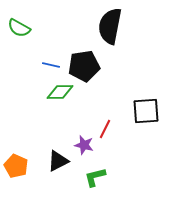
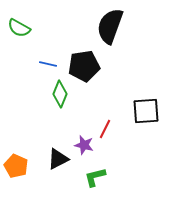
black semicircle: rotated 9 degrees clockwise
blue line: moved 3 px left, 1 px up
green diamond: moved 2 px down; rotated 68 degrees counterclockwise
black triangle: moved 2 px up
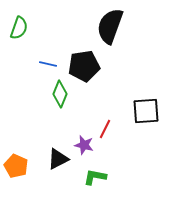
green semicircle: rotated 100 degrees counterclockwise
green L-shape: rotated 25 degrees clockwise
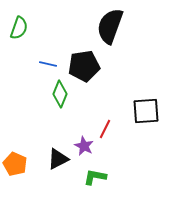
purple star: moved 1 px down; rotated 12 degrees clockwise
orange pentagon: moved 1 px left, 2 px up
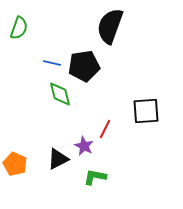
blue line: moved 4 px right, 1 px up
green diamond: rotated 36 degrees counterclockwise
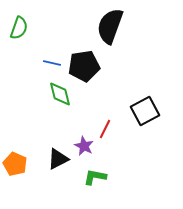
black square: moved 1 px left; rotated 24 degrees counterclockwise
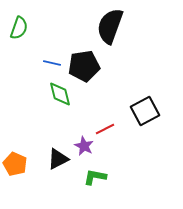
red line: rotated 36 degrees clockwise
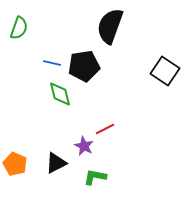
black square: moved 20 px right, 40 px up; rotated 28 degrees counterclockwise
black triangle: moved 2 px left, 4 px down
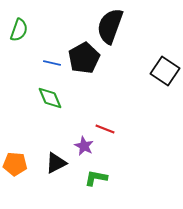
green semicircle: moved 2 px down
black pentagon: moved 8 px up; rotated 20 degrees counterclockwise
green diamond: moved 10 px left, 4 px down; rotated 8 degrees counterclockwise
red line: rotated 48 degrees clockwise
orange pentagon: rotated 20 degrees counterclockwise
green L-shape: moved 1 px right, 1 px down
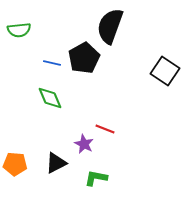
green semicircle: rotated 65 degrees clockwise
purple star: moved 2 px up
